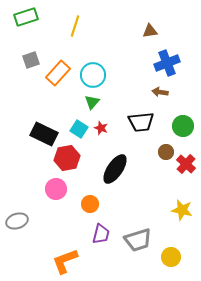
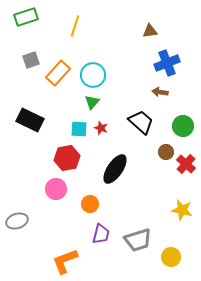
black trapezoid: rotated 132 degrees counterclockwise
cyan square: rotated 30 degrees counterclockwise
black rectangle: moved 14 px left, 14 px up
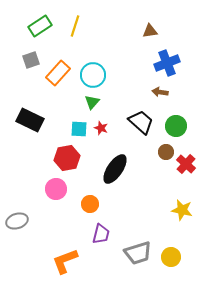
green rectangle: moved 14 px right, 9 px down; rotated 15 degrees counterclockwise
green circle: moved 7 px left
gray trapezoid: moved 13 px down
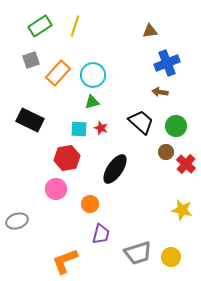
green triangle: rotated 35 degrees clockwise
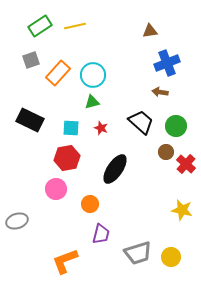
yellow line: rotated 60 degrees clockwise
cyan square: moved 8 px left, 1 px up
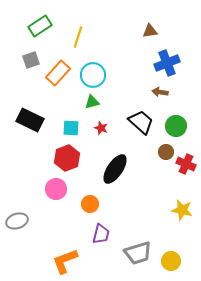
yellow line: moved 3 px right, 11 px down; rotated 60 degrees counterclockwise
red hexagon: rotated 10 degrees counterclockwise
red cross: rotated 18 degrees counterclockwise
yellow circle: moved 4 px down
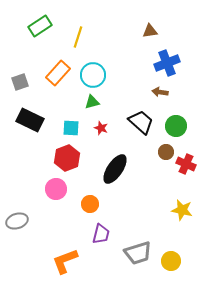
gray square: moved 11 px left, 22 px down
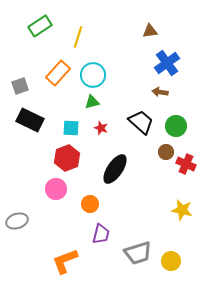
blue cross: rotated 15 degrees counterclockwise
gray square: moved 4 px down
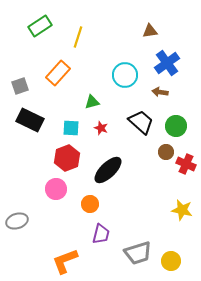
cyan circle: moved 32 px right
black ellipse: moved 7 px left, 1 px down; rotated 12 degrees clockwise
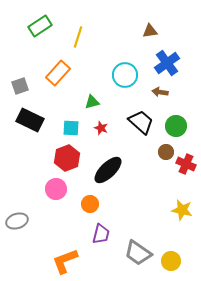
gray trapezoid: rotated 52 degrees clockwise
